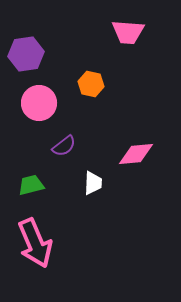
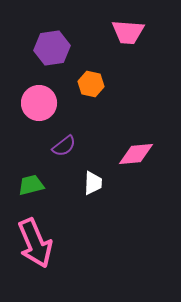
purple hexagon: moved 26 px right, 6 px up
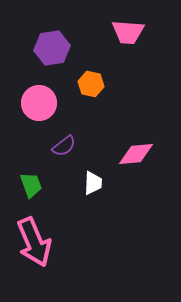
green trapezoid: rotated 84 degrees clockwise
pink arrow: moved 1 px left, 1 px up
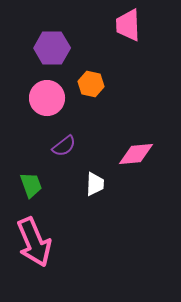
pink trapezoid: moved 7 px up; rotated 84 degrees clockwise
purple hexagon: rotated 8 degrees clockwise
pink circle: moved 8 px right, 5 px up
white trapezoid: moved 2 px right, 1 px down
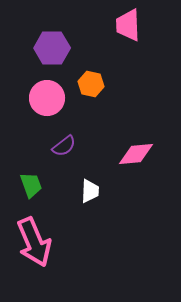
white trapezoid: moved 5 px left, 7 px down
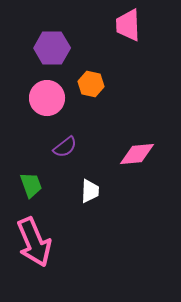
purple semicircle: moved 1 px right, 1 px down
pink diamond: moved 1 px right
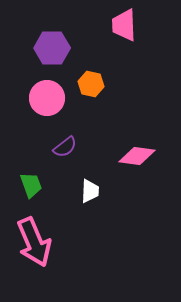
pink trapezoid: moved 4 px left
pink diamond: moved 2 px down; rotated 12 degrees clockwise
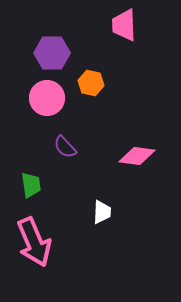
purple hexagon: moved 5 px down
orange hexagon: moved 1 px up
purple semicircle: rotated 85 degrees clockwise
green trapezoid: rotated 12 degrees clockwise
white trapezoid: moved 12 px right, 21 px down
